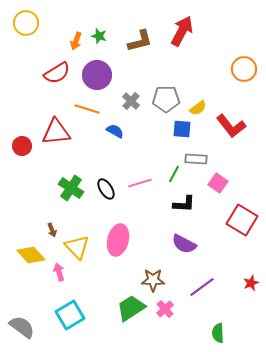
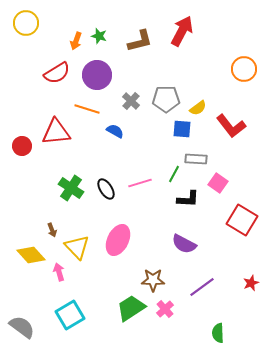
black L-shape: moved 4 px right, 5 px up
pink ellipse: rotated 12 degrees clockwise
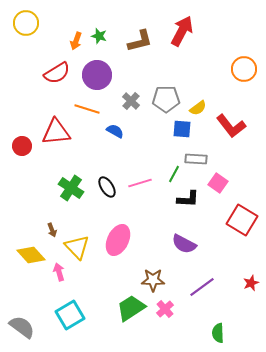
black ellipse: moved 1 px right, 2 px up
